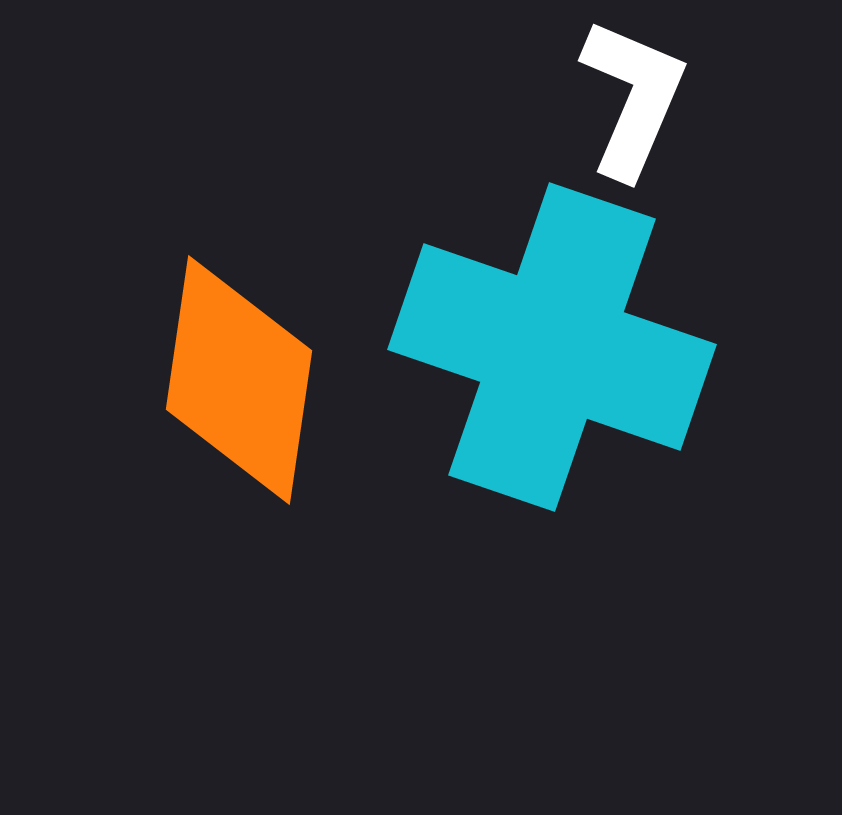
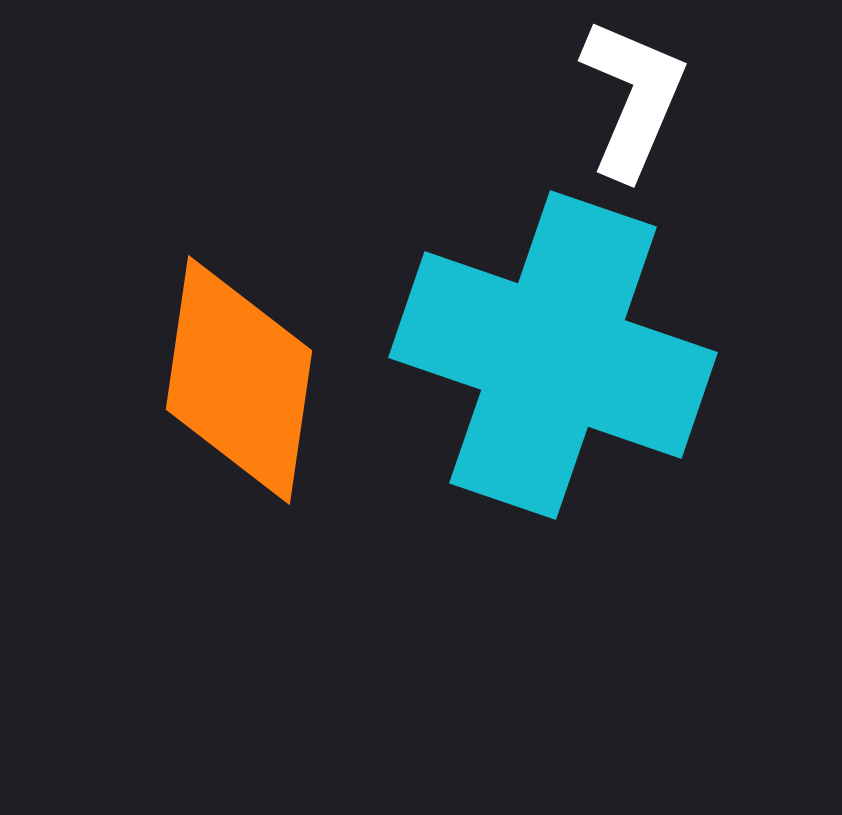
cyan cross: moved 1 px right, 8 px down
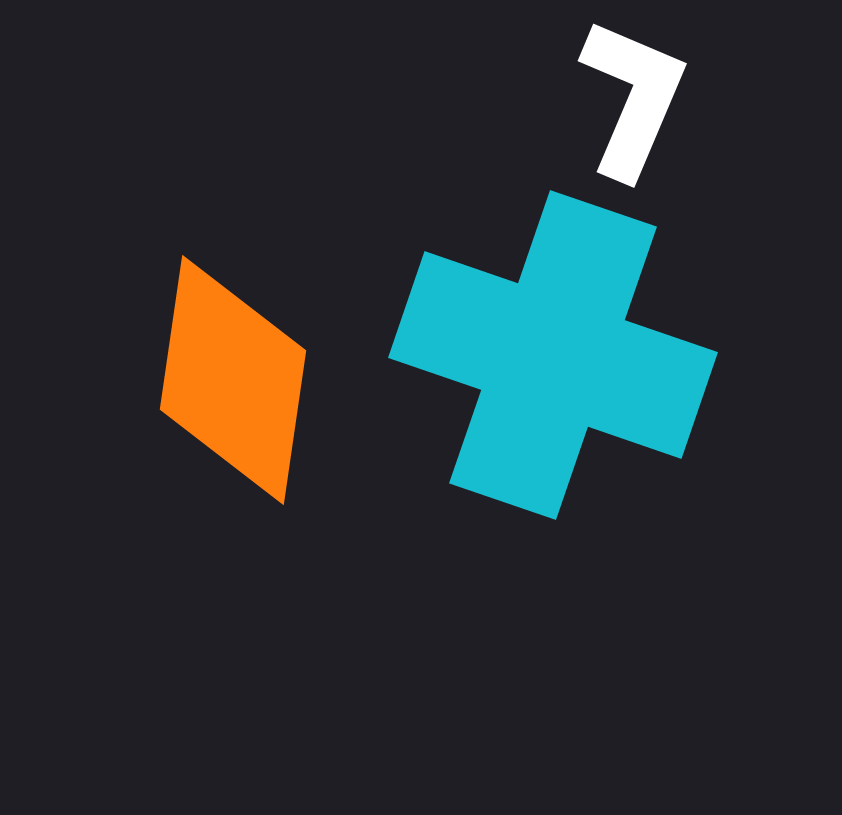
orange diamond: moved 6 px left
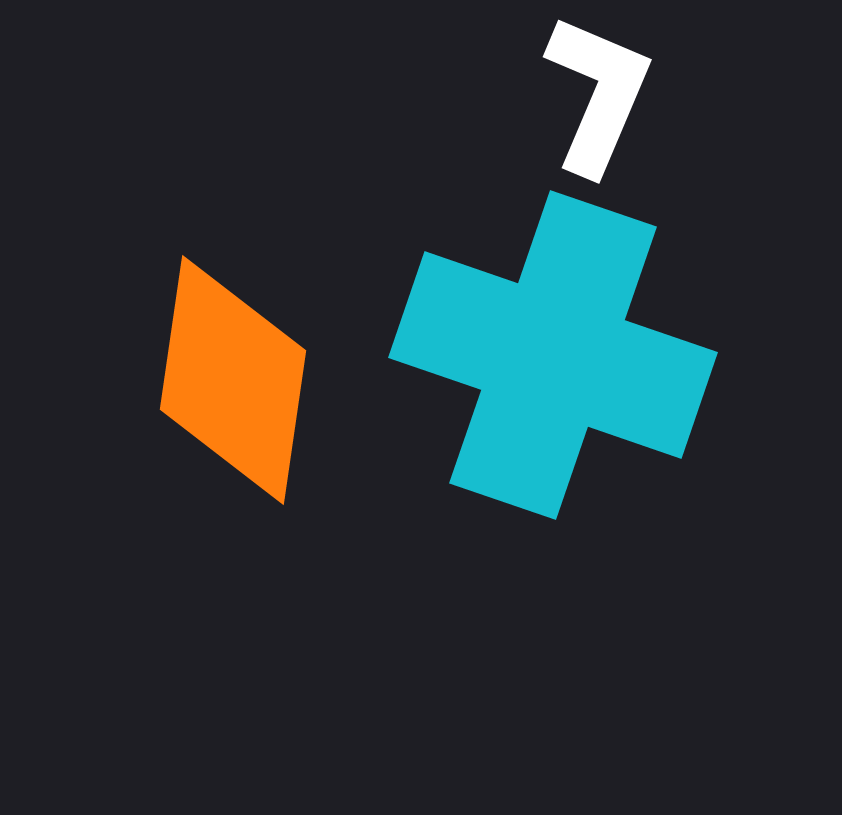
white L-shape: moved 35 px left, 4 px up
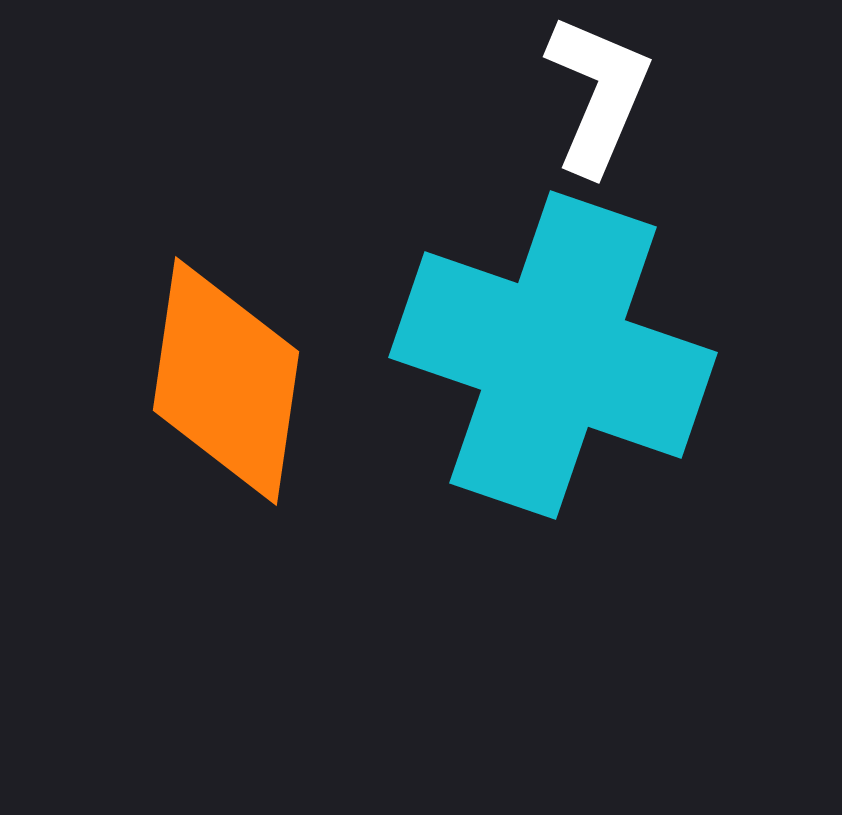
orange diamond: moved 7 px left, 1 px down
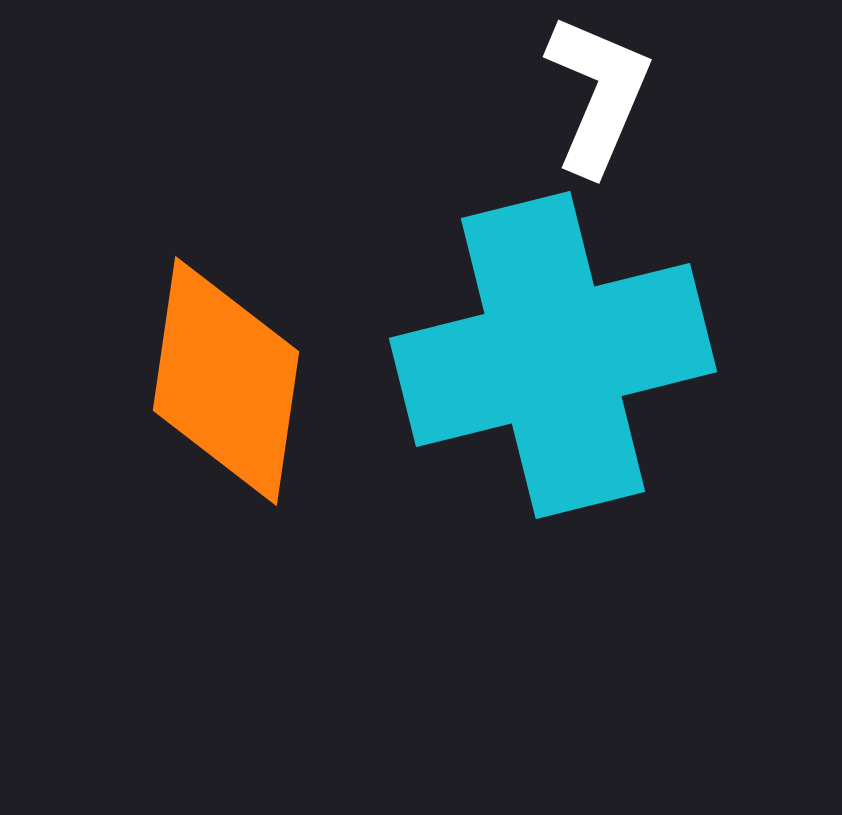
cyan cross: rotated 33 degrees counterclockwise
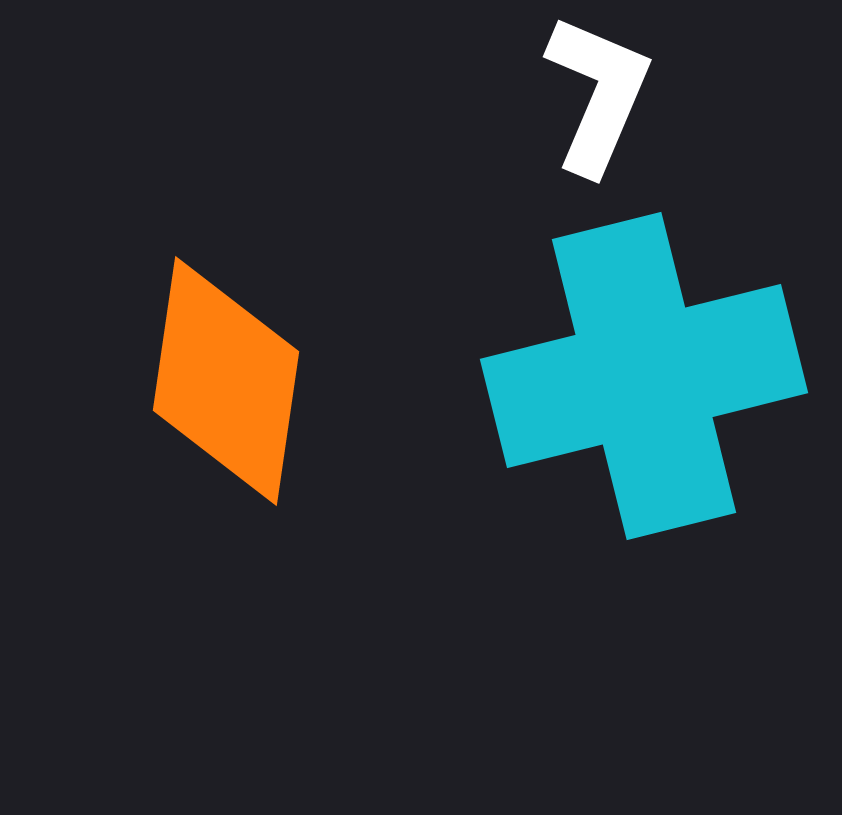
cyan cross: moved 91 px right, 21 px down
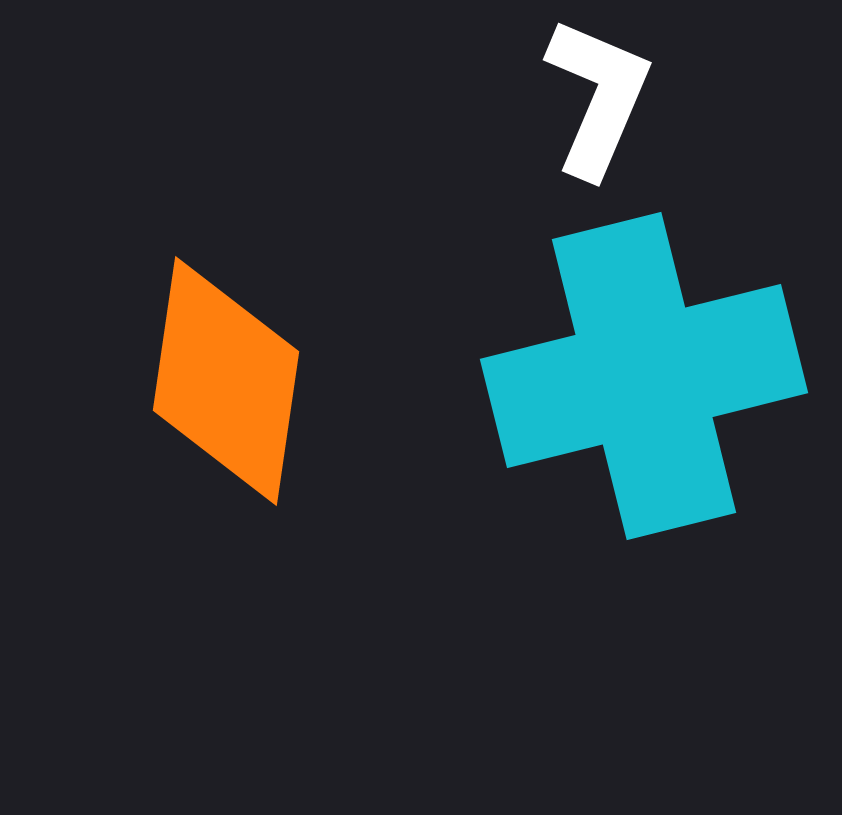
white L-shape: moved 3 px down
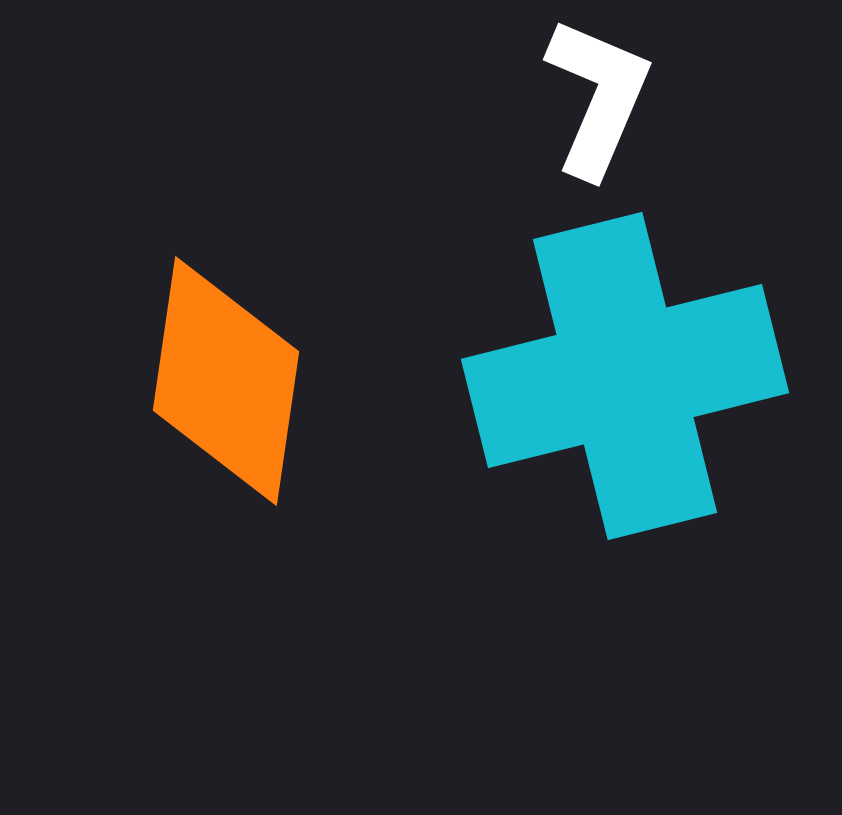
cyan cross: moved 19 px left
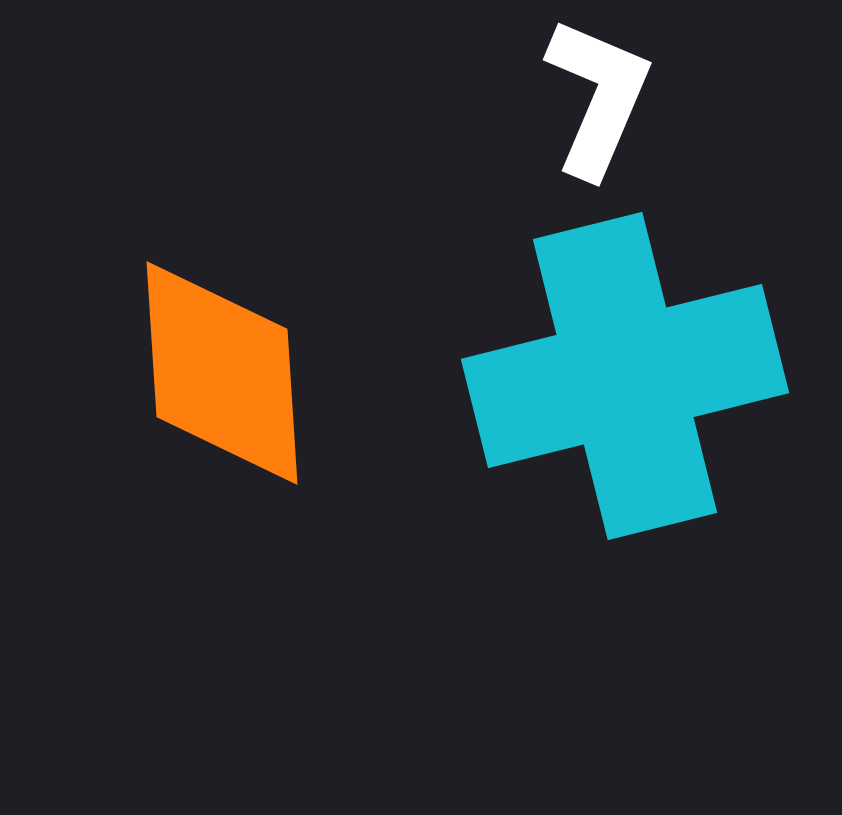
orange diamond: moved 4 px left, 8 px up; rotated 12 degrees counterclockwise
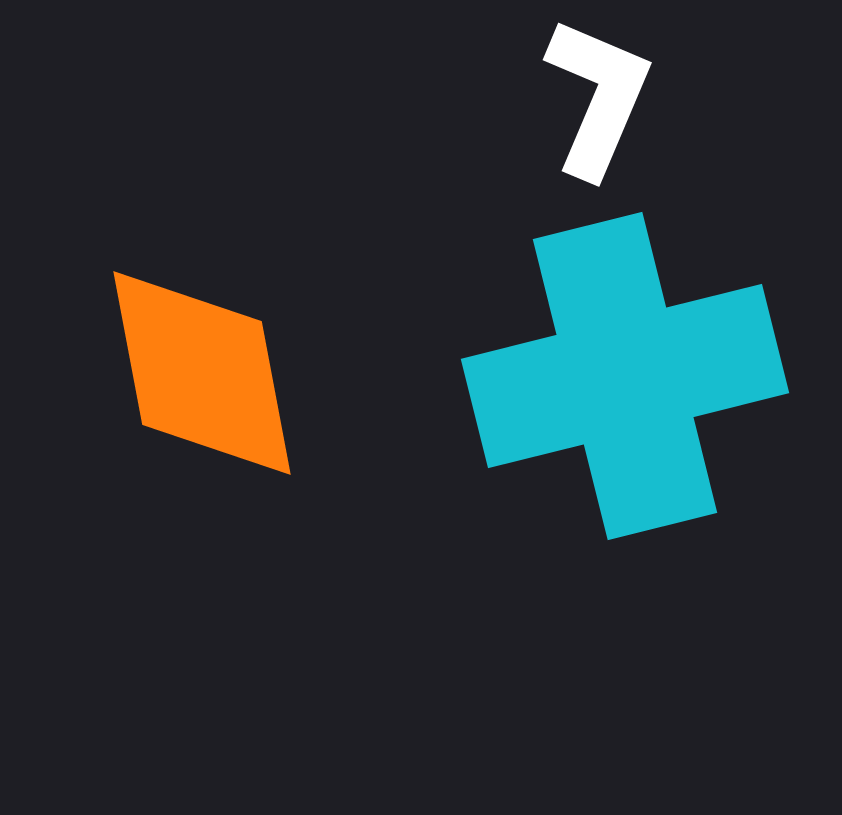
orange diamond: moved 20 px left; rotated 7 degrees counterclockwise
